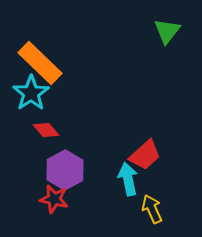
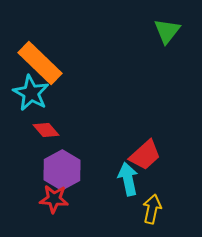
cyan star: rotated 9 degrees counterclockwise
purple hexagon: moved 3 px left
red star: rotated 8 degrees counterclockwise
yellow arrow: rotated 36 degrees clockwise
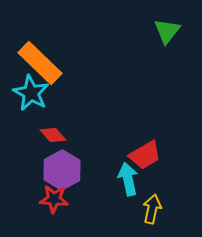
red diamond: moved 7 px right, 5 px down
red trapezoid: rotated 12 degrees clockwise
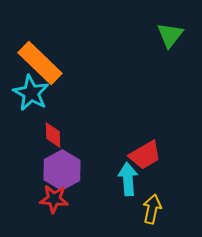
green triangle: moved 3 px right, 4 px down
red diamond: rotated 40 degrees clockwise
cyan arrow: rotated 8 degrees clockwise
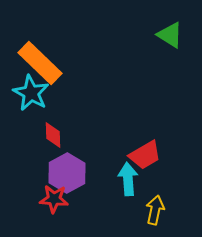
green triangle: rotated 36 degrees counterclockwise
purple hexagon: moved 5 px right, 3 px down
yellow arrow: moved 3 px right, 1 px down
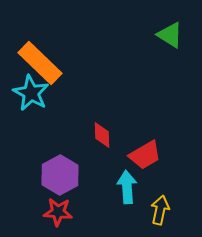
red diamond: moved 49 px right
purple hexagon: moved 7 px left, 2 px down
cyan arrow: moved 1 px left, 8 px down
red star: moved 4 px right, 13 px down
yellow arrow: moved 5 px right
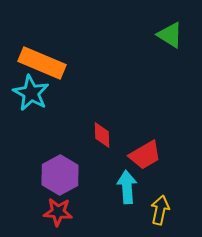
orange rectangle: moved 2 px right; rotated 21 degrees counterclockwise
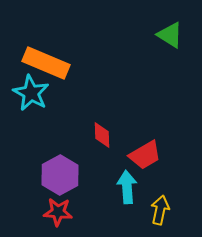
orange rectangle: moved 4 px right
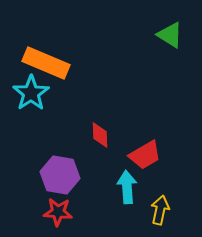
cyan star: rotated 9 degrees clockwise
red diamond: moved 2 px left
purple hexagon: rotated 21 degrees counterclockwise
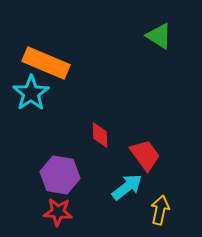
green triangle: moved 11 px left, 1 px down
red trapezoid: rotated 96 degrees counterclockwise
cyan arrow: rotated 56 degrees clockwise
